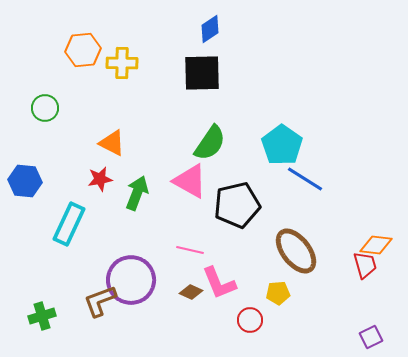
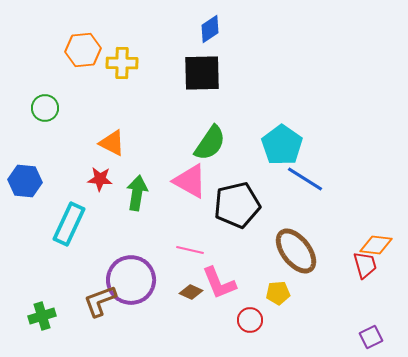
red star: rotated 15 degrees clockwise
green arrow: rotated 12 degrees counterclockwise
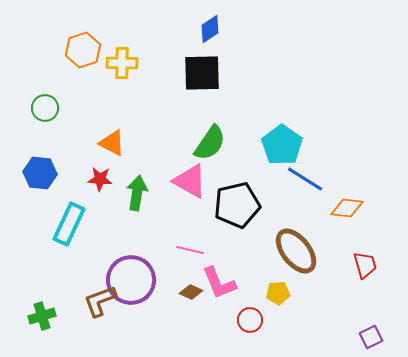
orange hexagon: rotated 12 degrees counterclockwise
blue hexagon: moved 15 px right, 8 px up
orange diamond: moved 29 px left, 37 px up
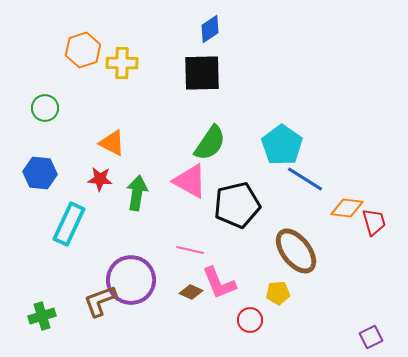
red trapezoid: moved 9 px right, 43 px up
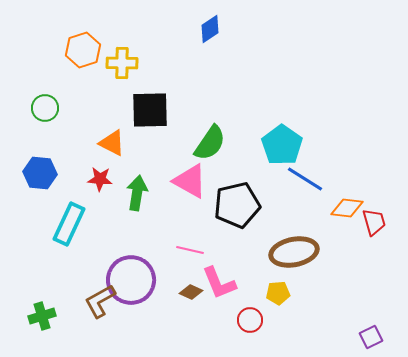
black square: moved 52 px left, 37 px down
brown ellipse: moved 2 px left, 1 px down; rotated 63 degrees counterclockwise
brown L-shape: rotated 9 degrees counterclockwise
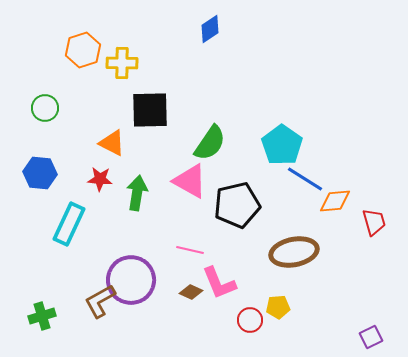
orange diamond: moved 12 px left, 7 px up; rotated 12 degrees counterclockwise
yellow pentagon: moved 14 px down
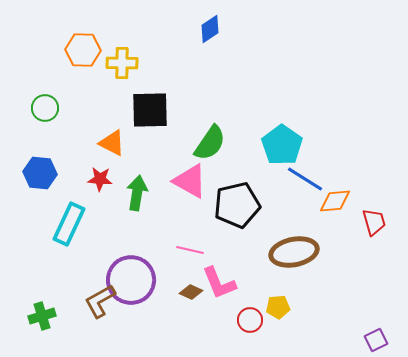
orange hexagon: rotated 20 degrees clockwise
purple square: moved 5 px right, 3 px down
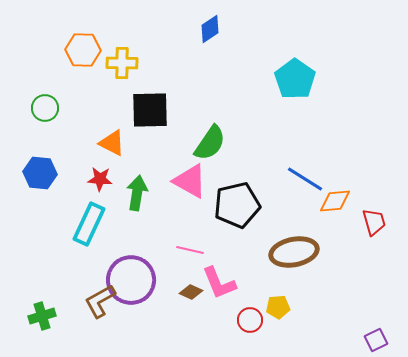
cyan pentagon: moved 13 px right, 66 px up
cyan rectangle: moved 20 px right
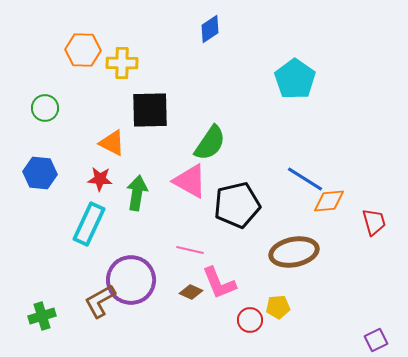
orange diamond: moved 6 px left
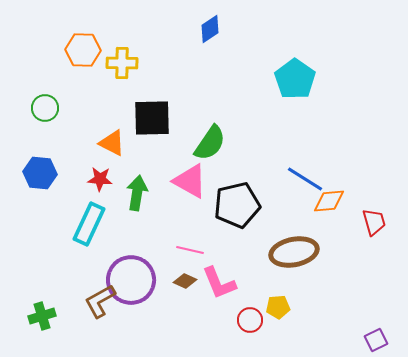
black square: moved 2 px right, 8 px down
brown diamond: moved 6 px left, 11 px up
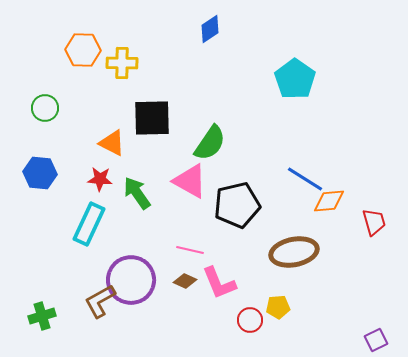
green arrow: rotated 44 degrees counterclockwise
